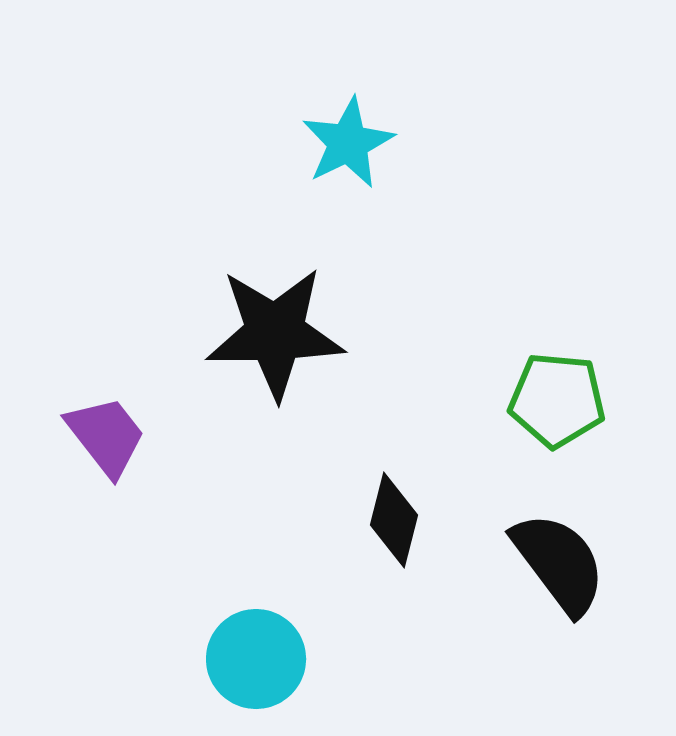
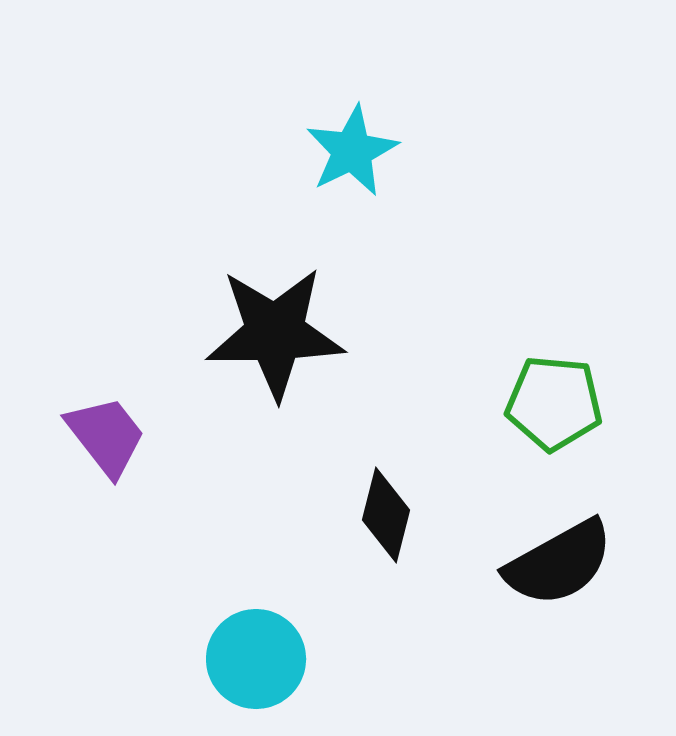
cyan star: moved 4 px right, 8 px down
green pentagon: moved 3 px left, 3 px down
black diamond: moved 8 px left, 5 px up
black semicircle: rotated 98 degrees clockwise
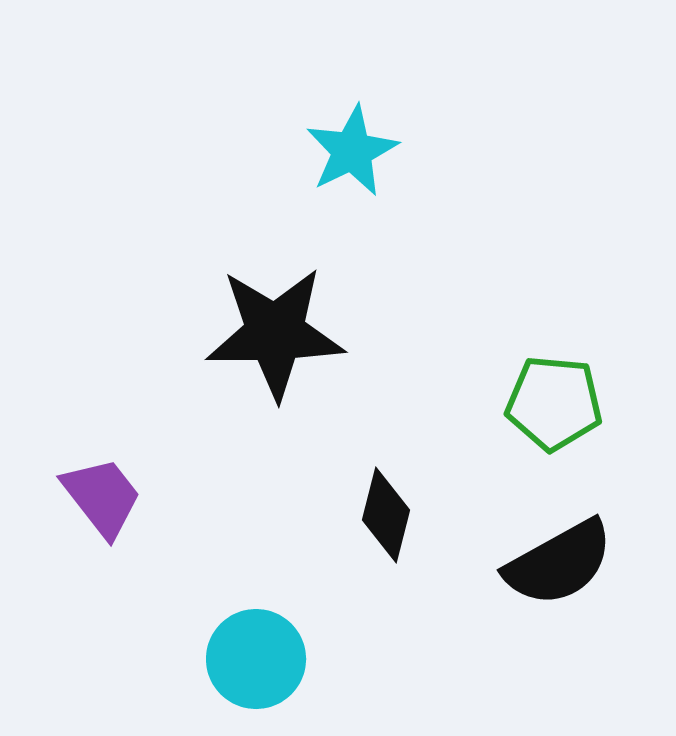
purple trapezoid: moved 4 px left, 61 px down
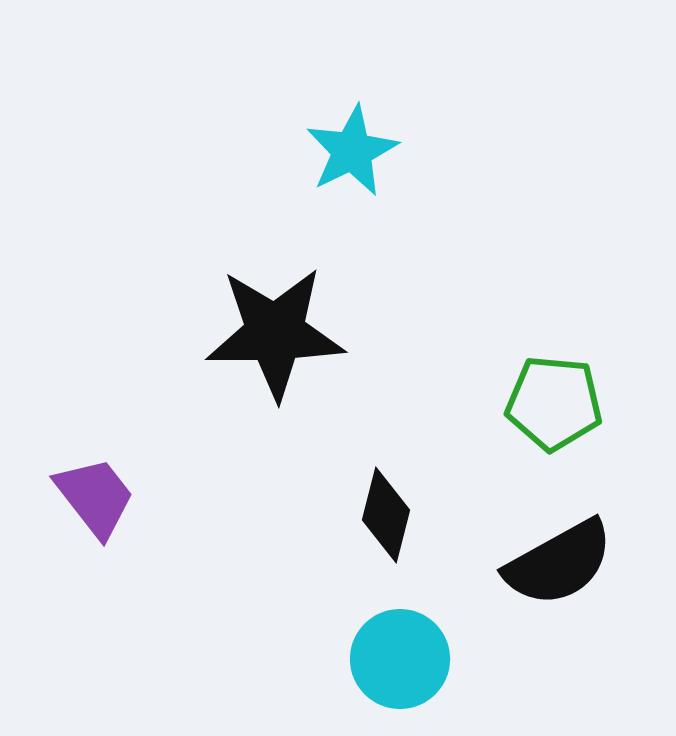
purple trapezoid: moved 7 px left
cyan circle: moved 144 px right
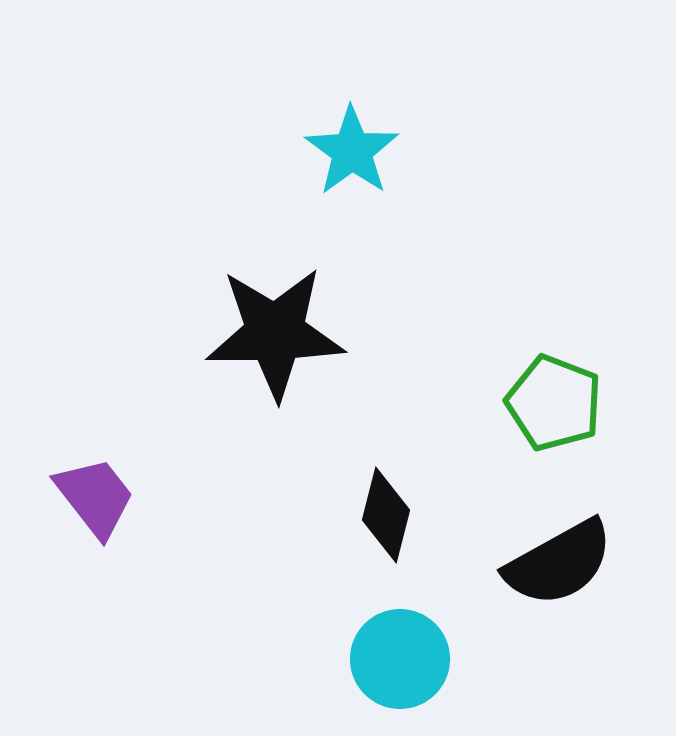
cyan star: rotated 10 degrees counterclockwise
green pentagon: rotated 16 degrees clockwise
